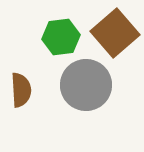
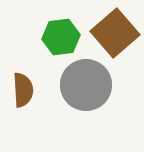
brown semicircle: moved 2 px right
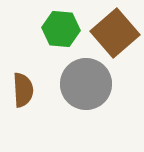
green hexagon: moved 8 px up; rotated 12 degrees clockwise
gray circle: moved 1 px up
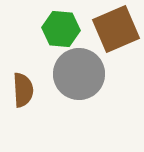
brown square: moved 1 px right, 4 px up; rotated 18 degrees clockwise
gray circle: moved 7 px left, 10 px up
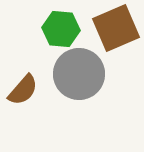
brown square: moved 1 px up
brown semicircle: rotated 44 degrees clockwise
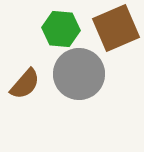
brown semicircle: moved 2 px right, 6 px up
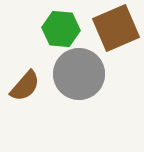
brown semicircle: moved 2 px down
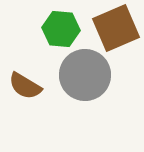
gray circle: moved 6 px right, 1 px down
brown semicircle: rotated 80 degrees clockwise
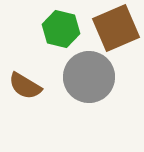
green hexagon: rotated 9 degrees clockwise
gray circle: moved 4 px right, 2 px down
